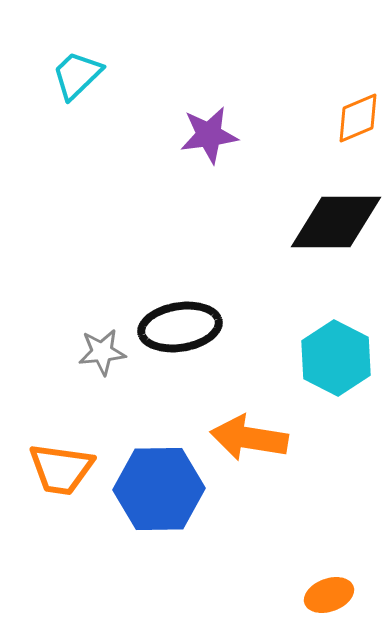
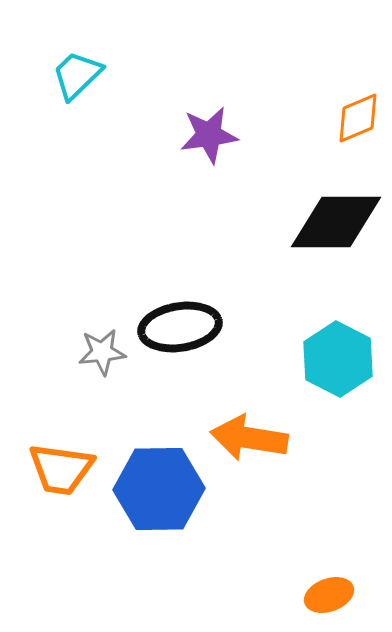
cyan hexagon: moved 2 px right, 1 px down
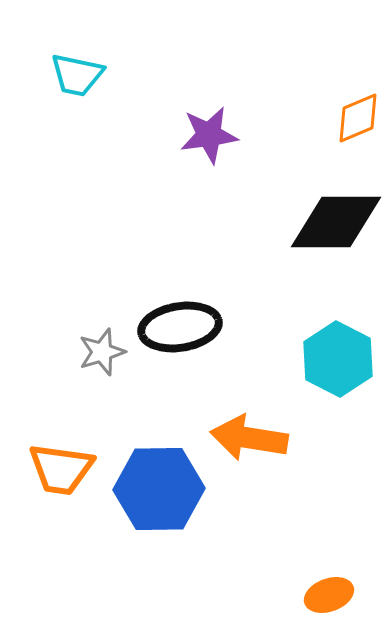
cyan trapezoid: rotated 124 degrees counterclockwise
gray star: rotated 12 degrees counterclockwise
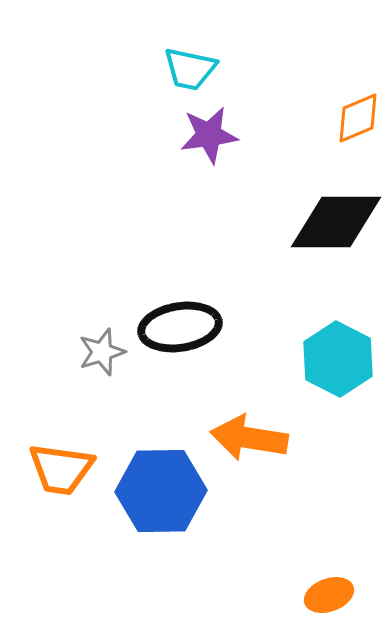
cyan trapezoid: moved 113 px right, 6 px up
blue hexagon: moved 2 px right, 2 px down
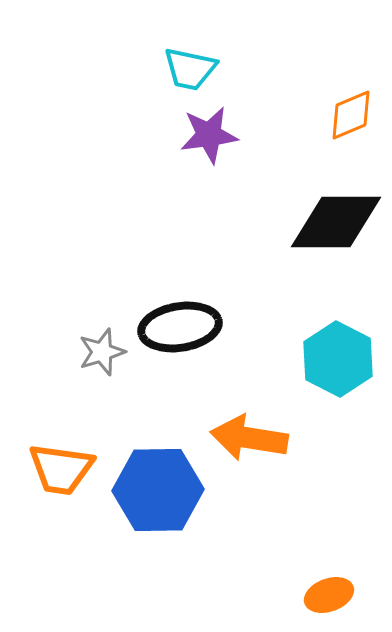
orange diamond: moved 7 px left, 3 px up
blue hexagon: moved 3 px left, 1 px up
